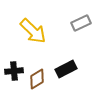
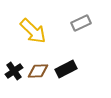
black cross: rotated 30 degrees counterclockwise
brown diamond: moved 1 px right, 8 px up; rotated 30 degrees clockwise
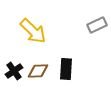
gray rectangle: moved 16 px right, 2 px down
black rectangle: rotated 60 degrees counterclockwise
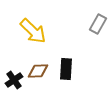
gray rectangle: moved 1 px right, 1 px up; rotated 36 degrees counterclockwise
black cross: moved 9 px down
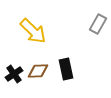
black rectangle: rotated 15 degrees counterclockwise
black cross: moved 6 px up
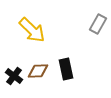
yellow arrow: moved 1 px left, 1 px up
black cross: moved 2 px down; rotated 18 degrees counterclockwise
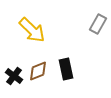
brown diamond: rotated 20 degrees counterclockwise
